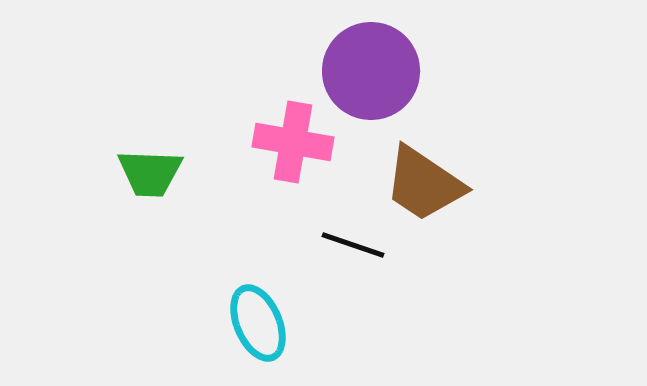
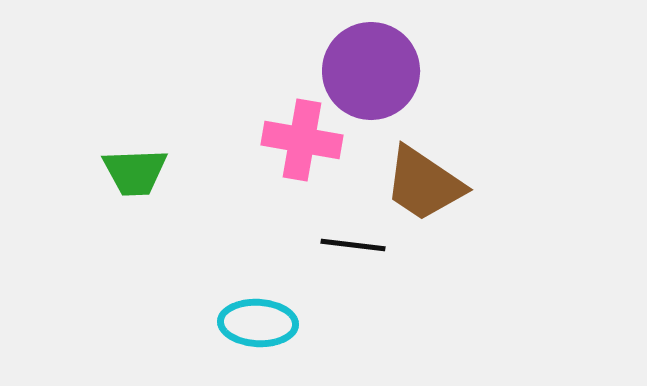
pink cross: moved 9 px right, 2 px up
green trapezoid: moved 15 px left, 1 px up; rotated 4 degrees counterclockwise
black line: rotated 12 degrees counterclockwise
cyan ellipse: rotated 64 degrees counterclockwise
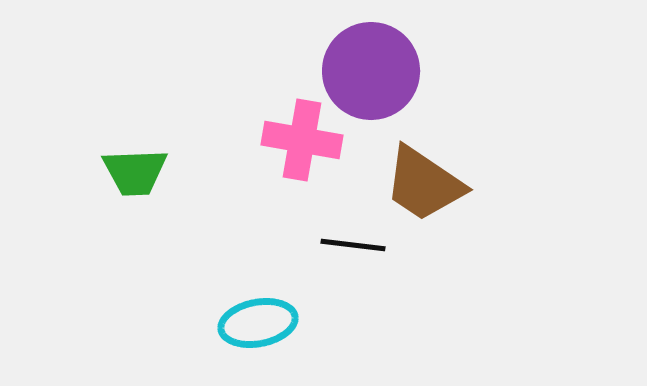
cyan ellipse: rotated 14 degrees counterclockwise
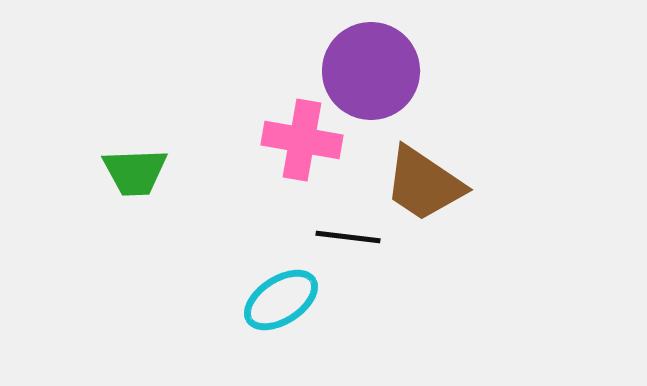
black line: moved 5 px left, 8 px up
cyan ellipse: moved 23 px right, 23 px up; rotated 22 degrees counterclockwise
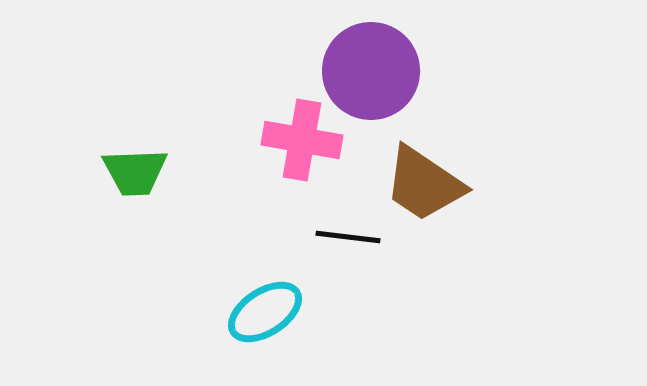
cyan ellipse: moved 16 px left, 12 px down
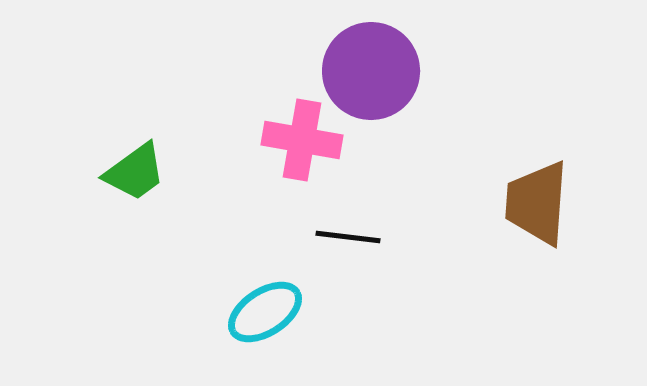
green trapezoid: rotated 34 degrees counterclockwise
brown trapezoid: moved 113 px right, 19 px down; rotated 60 degrees clockwise
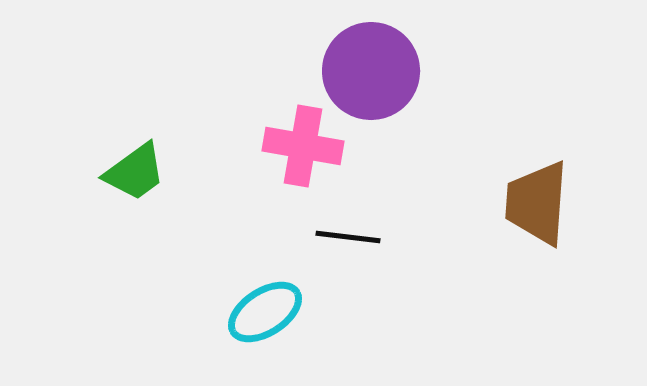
pink cross: moved 1 px right, 6 px down
